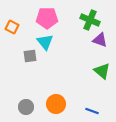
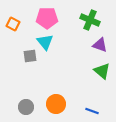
orange square: moved 1 px right, 3 px up
purple triangle: moved 5 px down
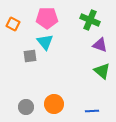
orange circle: moved 2 px left
blue line: rotated 24 degrees counterclockwise
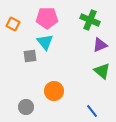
purple triangle: rotated 42 degrees counterclockwise
orange circle: moved 13 px up
blue line: rotated 56 degrees clockwise
